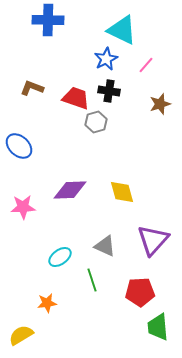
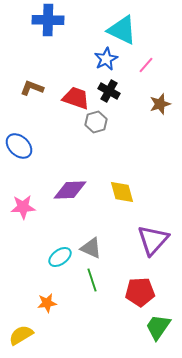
black cross: rotated 20 degrees clockwise
gray triangle: moved 14 px left, 2 px down
green trapezoid: rotated 40 degrees clockwise
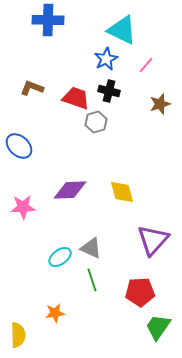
black cross: rotated 15 degrees counterclockwise
orange star: moved 8 px right, 10 px down
yellow semicircle: moved 3 px left; rotated 120 degrees clockwise
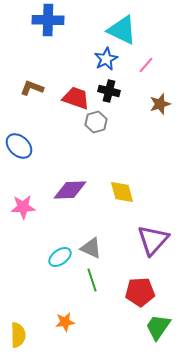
orange star: moved 10 px right, 9 px down
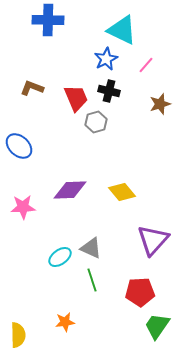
red trapezoid: rotated 48 degrees clockwise
yellow diamond: rotated 24 degrees counterclockwise
green trapezoid: moved 1 px left, 1 px up
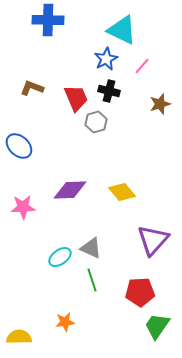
pink line: moved 4 px left, 1 px down
yellow semicircle: moved 1 px right, 2 px down; rotated 90 degrees counterclockwise
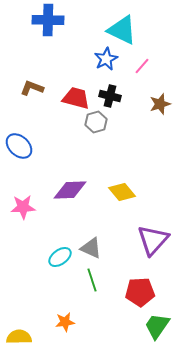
black cross: moved 1 px right, 5 px down
red trapezoid: rotated 52 degrees counterclockwise
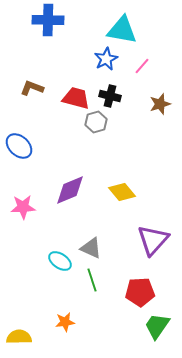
cyan triangle: rotated 16 degrees counterclockwise
purple diamond: rotated 20 degrees counterclockwise
cyan ellipse: moved 4 px down; rotated 70 degrees clockwise
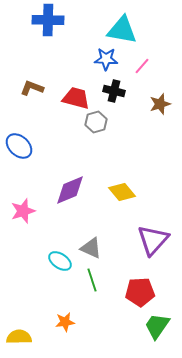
blue star: rotated 30 degrees clockwise
black cross: moved 4 px right, 5 px up
pink star: moved 4 px down; rotated 15 degrees counterclockwise
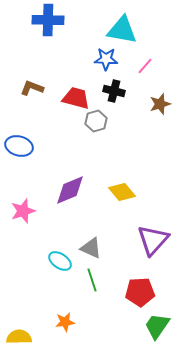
pink line: moved 3 px right
gray hexagon: moved 1 px up
blue ellipse: rotated 28 degrees counterclockwise
